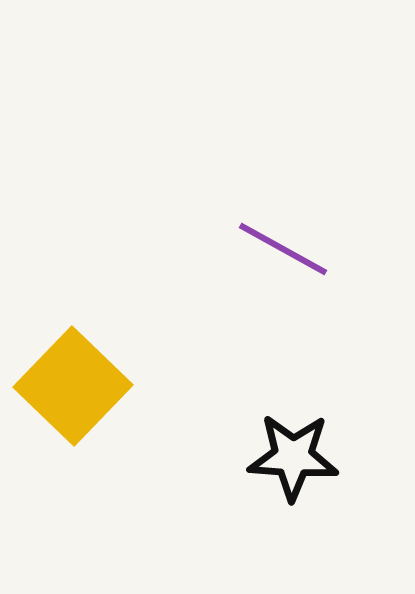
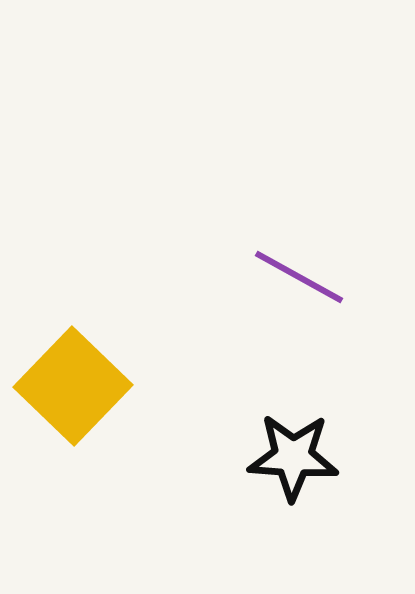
purple line: moved 16 px right, 28 px down
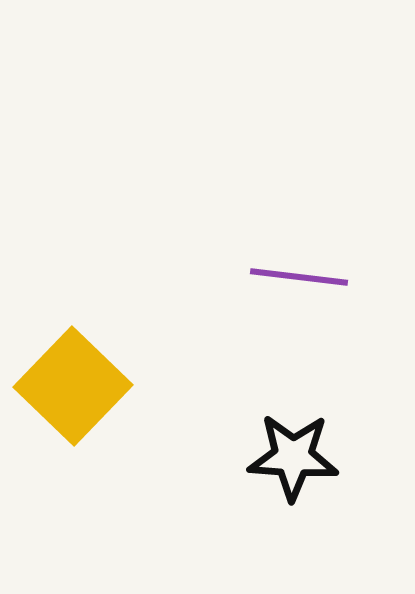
purple line: rotated 22 degrees counterclockwise
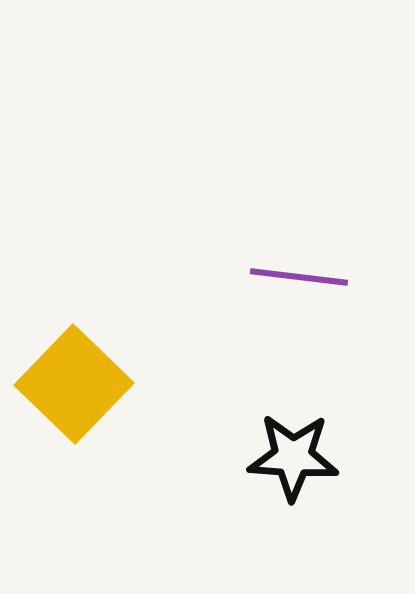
yellow square: moved 1 px right, 2 px up
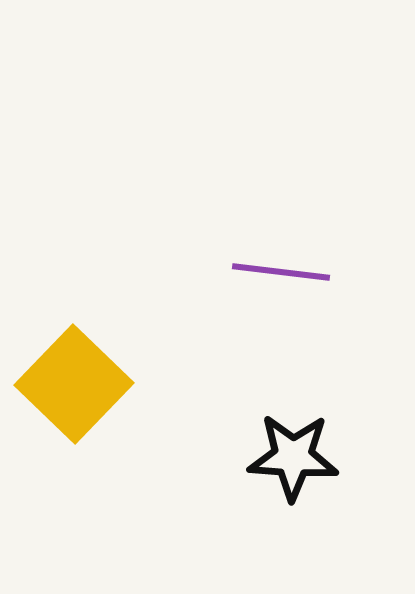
purple line: moved 18 px left, 5 px up
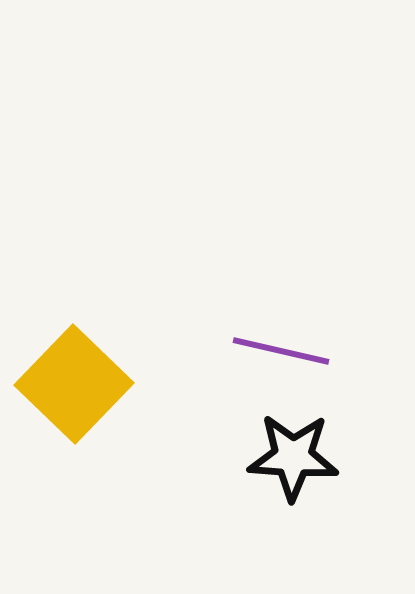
purple line: moved 79 px down; rotated 6 degrees clockwise
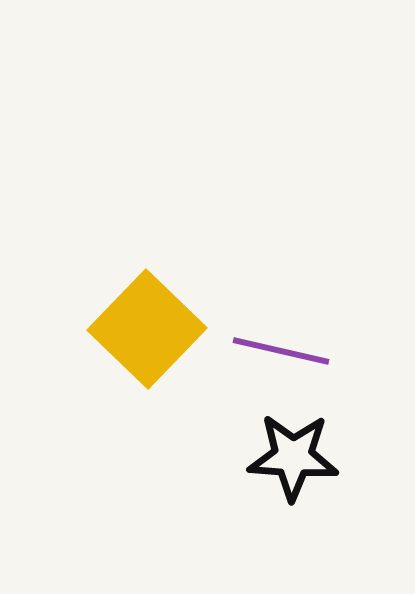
yellow square: moved 73 px right, 55 px up
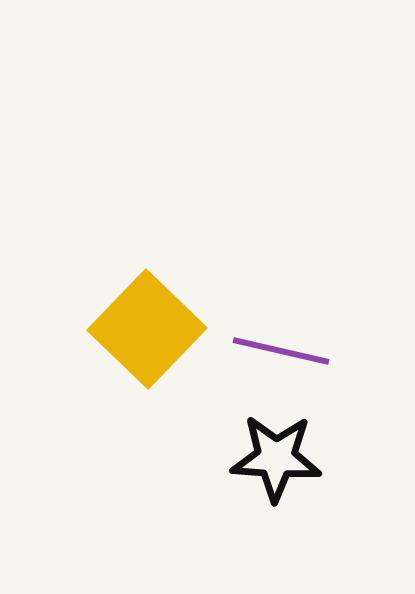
black star: moved 17 px left, 1 px down
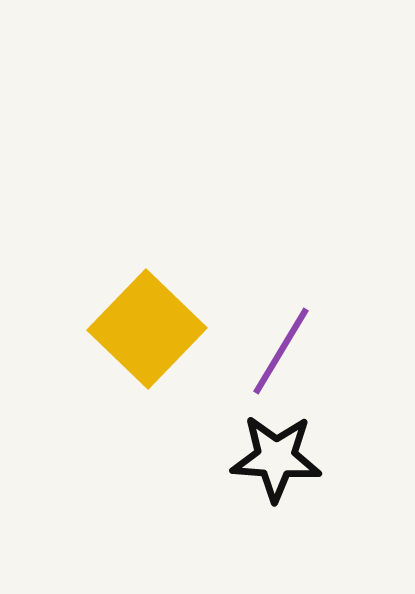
purple line: rotated 72 degrees counterclockwise
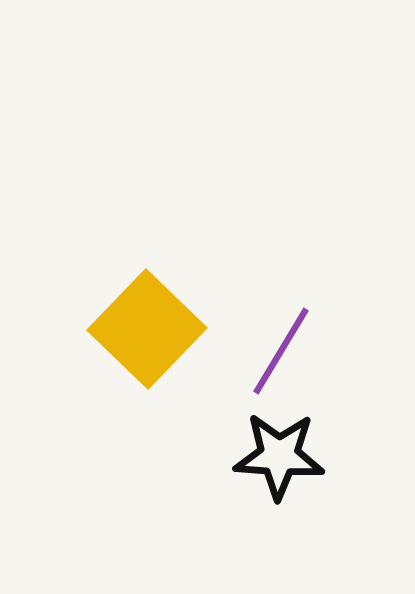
black star: moved 3 px right, 2 px up
